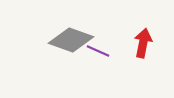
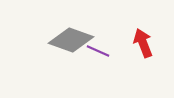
red arrow: rotated 32 degrees counterclockwise
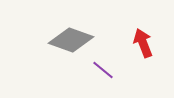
purple line: moved 5 px right, 19 px down; rotated 15 degrees clockwise
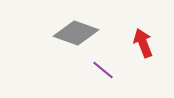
gray diamond: moved 5 px right, 7 px up
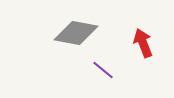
gray diamond: rotated 9 degrees counterclockwise
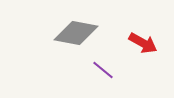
red arrow: rotated 140 degrees clockwise
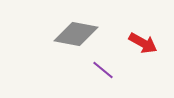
gray diamond: moved 1 px down
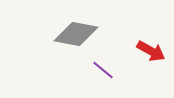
red arrow: moved 8 px right, 8 px down
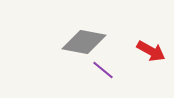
gray diamond: moved 8 px right, 8 px down
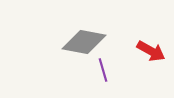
purple line: rotated 35 degrees clockwise
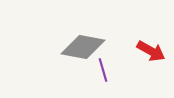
gray diamond: moved 1 px left, 5 px down
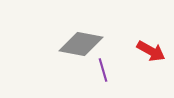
gray diamond: moved 2 px left, 3 px up
